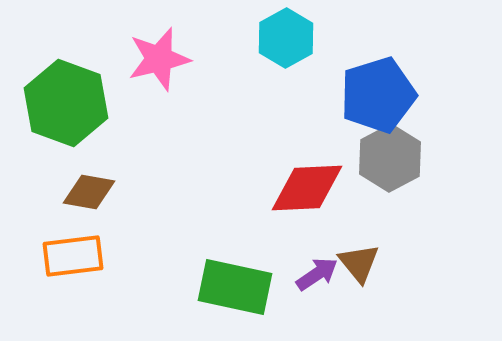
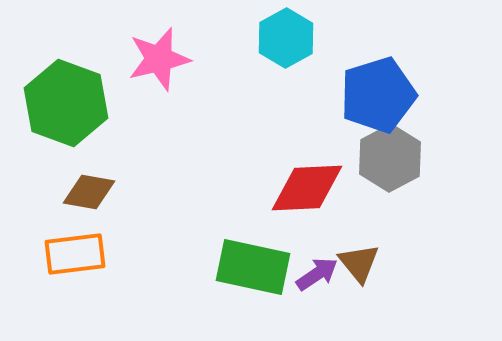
orange rectangle: moved 2 px right, 2 px up
green rectangle: moved 18 px right, 20 px up
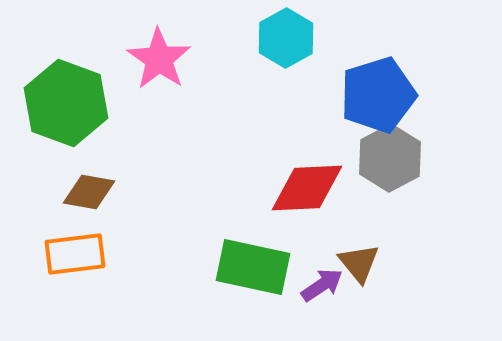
pink star: rotated 24 degrees counterclockwise
purple arrow: moved 5 px right, 11 px down
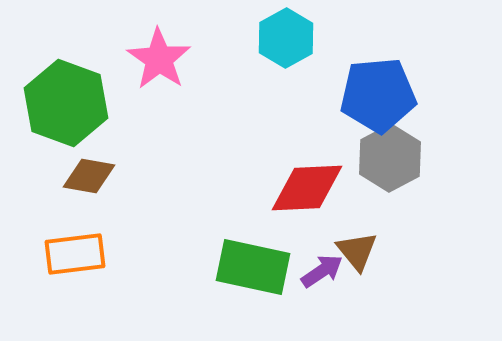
blue pentagon: rotated 12 degrees clockwise
brown diamond: moved 16 px up
brown triangle: moved 2 px left, 12 px up
purple arrow: moved 14 px up
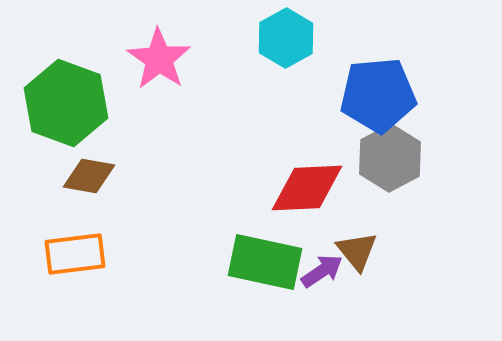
green rectangle: moved 12 px right, 5 px up
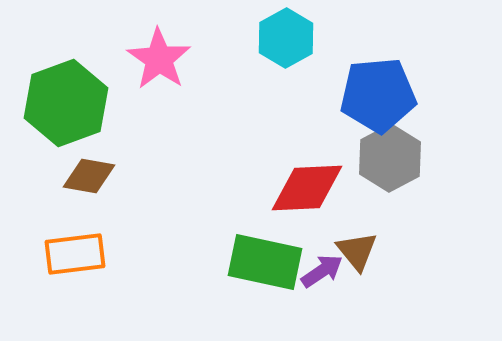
green hexagon: rotated 20 degrees clockwise
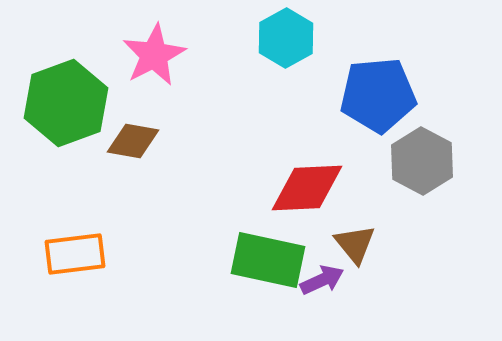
pink star: moved 5 px left, 4 px up; rotated 10 degrees clockwise
gray hexagon: moved 32 px right, 3 px down; rotated 4 degrees counterclockwise
brown diamond: moved 44 px right, 35 px up
brown triangle: moved 2 px left, 7 px up
green rectangle: moved 3 px right, 2 px up
purple arrow: moved 9 px down; rotated 9 degrees clockwise
